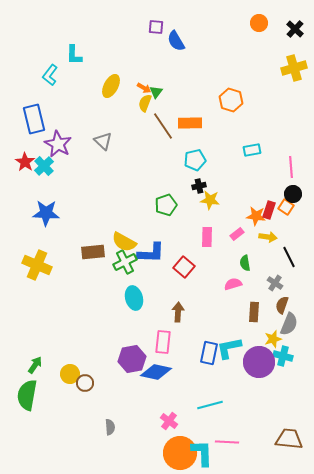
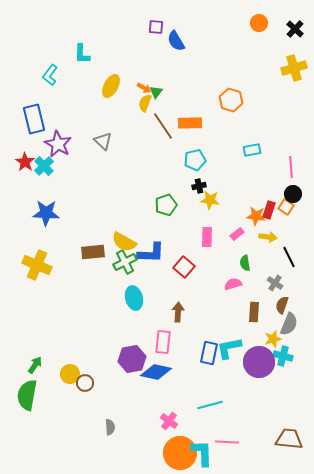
cyan L-shape at (74, 55): moved 8 px right, 1 px up
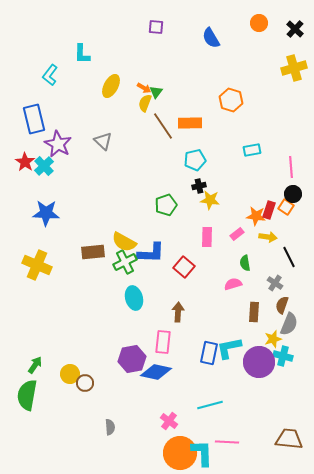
blue semicircle at (176, 41): moved 35 px right, 3 px up
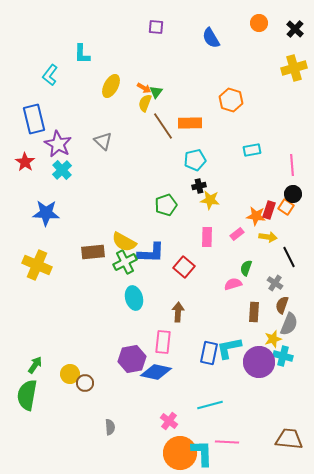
cyan cross at (44, 166): moved 18 px right, 4 px down
pink line at (291, 167): moved 1 px right, 2 px up
green semicircle at (245, 263): moved 1 px right, 5 px down; rotated 28 degrees clockwise
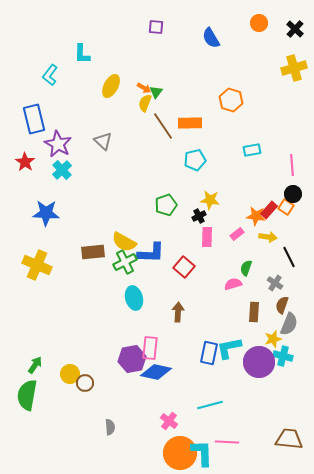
black cross at (199, 186): moved 30 px down; rotated 16 degrees counterclockwise
red rectangle at (269, 210): rotated 24 degrees clockwise
pink rectangle at (163, 342): moved 13 px left, 6 px down
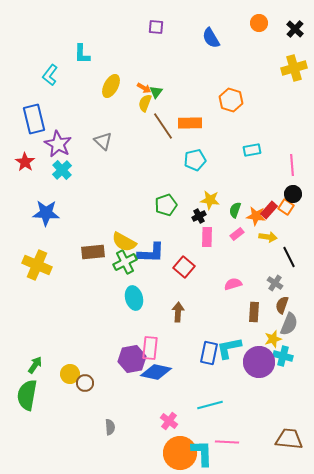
green semicircle at (246, 268): moved 11 px left, 58 px up
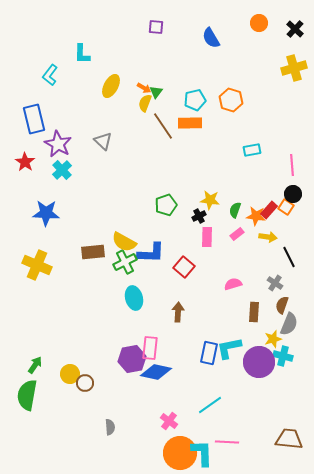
cyan pentagon at (195, 160): moved 60 px up
cyan line at (210, 405): rotated 20 degrees counterclockwise
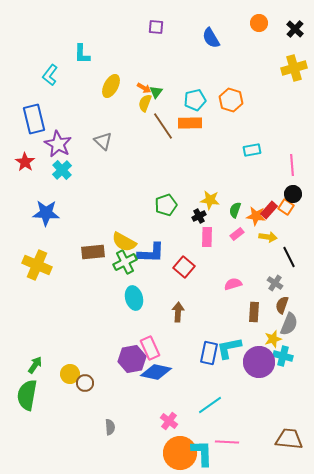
pink rectangle at (150, 348): rotated 30 degrees counterclockwise
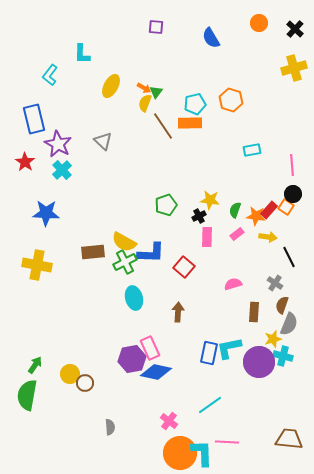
cyan pentagon at (195, 100): moved 4 px down
yellow cross at (37, 265): rotated 12 degrees counterclockwise
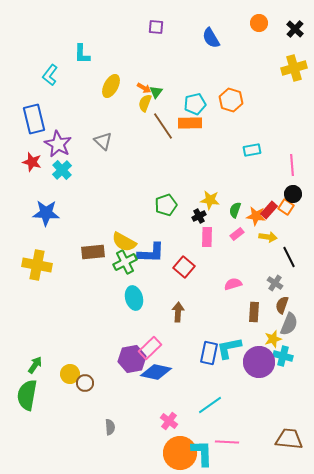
red star at (25, 162): moved 7 px right; rotated 18 degrees counterclockwise
pink rectangle at (150, 348): rotated 70 degrees clockwise
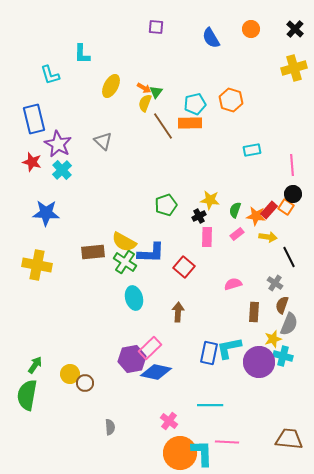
orange circle at (259, 23): moved 8 px left, 6 px down
cyan L-shape at (50, 75): rotated 55 degrees counterclockwise
green cross at (125, 262): rotated 30 degrees counterclockwise
cyan line at (210, 405): rotated 35 degrees clockwise
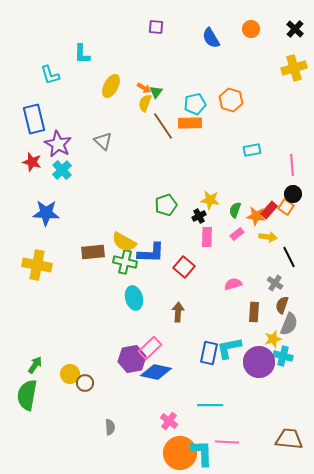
green cross at (125, 262): rotated 20 degrees counterclockwise
